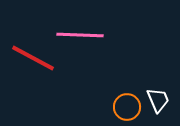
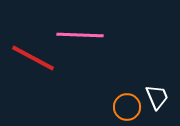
white trapezoid: moved 1 px left, 3 px up
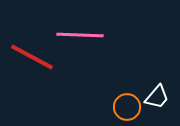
red line: moved 1 px left, 1 px up
white trapezoid: rotated 64 degrees clockwise
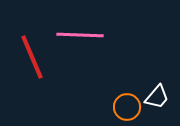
red line: rotated 39 degrees clockwise
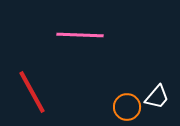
red line: moved 35 px down; rotated 6 degrees counterclockwise
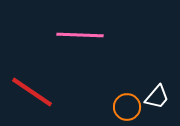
red line: rotated 27 degrees counterclockwise
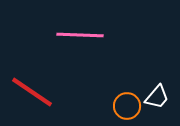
orange circle: moved 1 px up
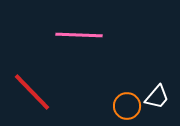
pink line: moved 1 px left
red line: rotated 12 degrees clockwise
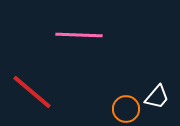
red line: rotated 6 degrees counterclockwise
orange circle: moved 1 px left, 3 px down
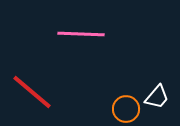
pink line: moved 2 px right, 1 px up
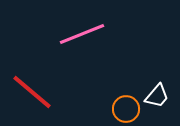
pink line: moved 1 px right; rotated 24 degrees counterclockwise
white trapezoid: moved 1 px up
